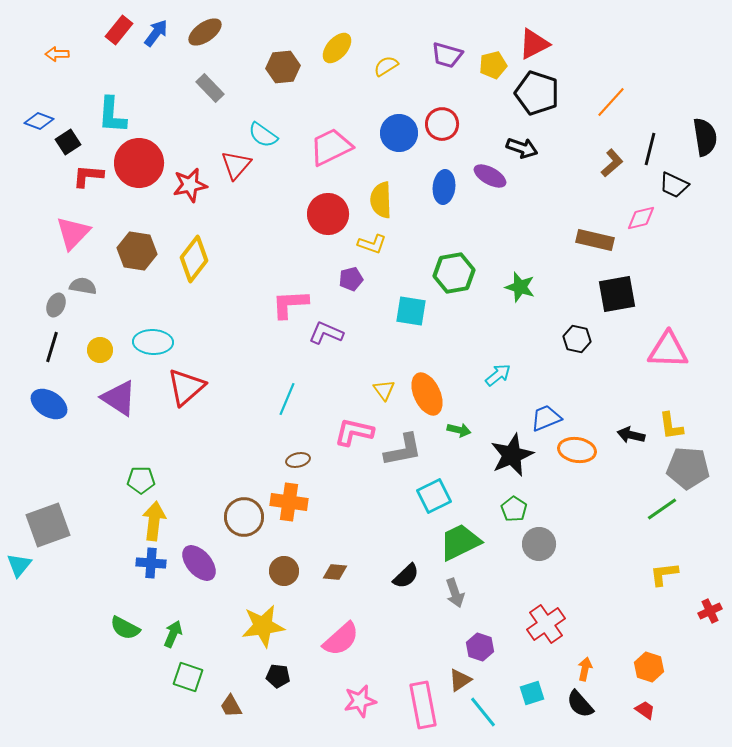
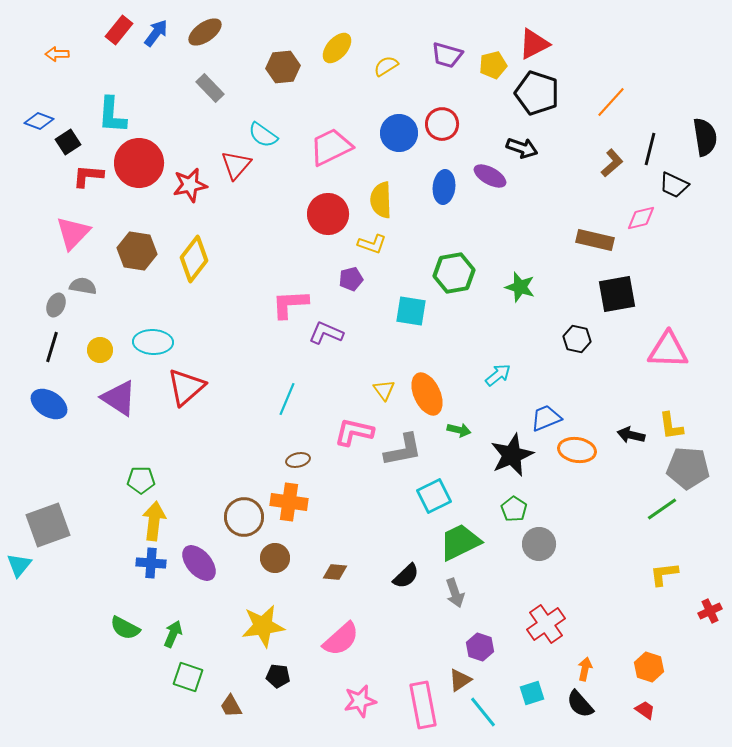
brown circle at (284, 571): moved 9 px left, 13 px up
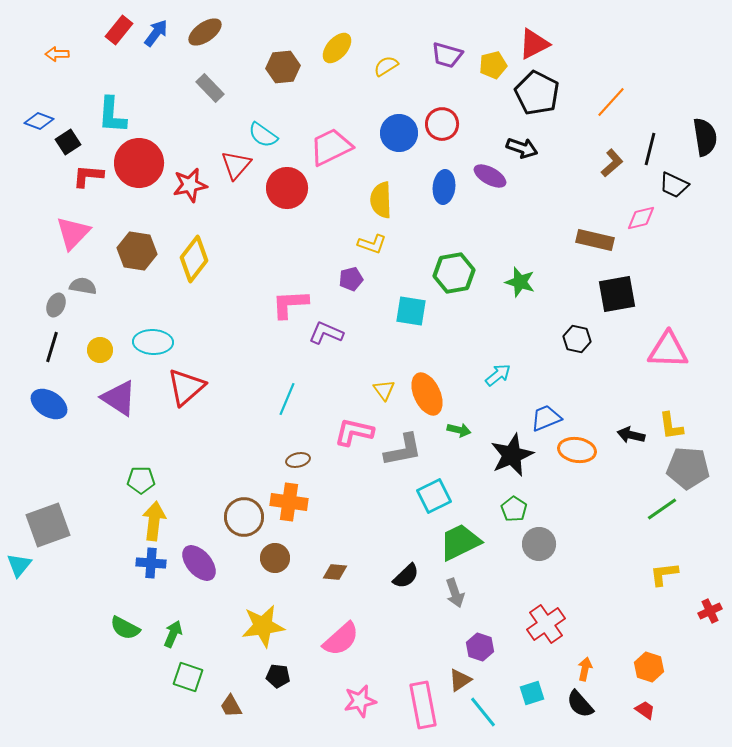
black pentagon at (537, 93): rotated 9 degrees clockwise
red circle at (328, 214): moved 41 px left, 26 px up
green star at (520, 287): moved 5 px up
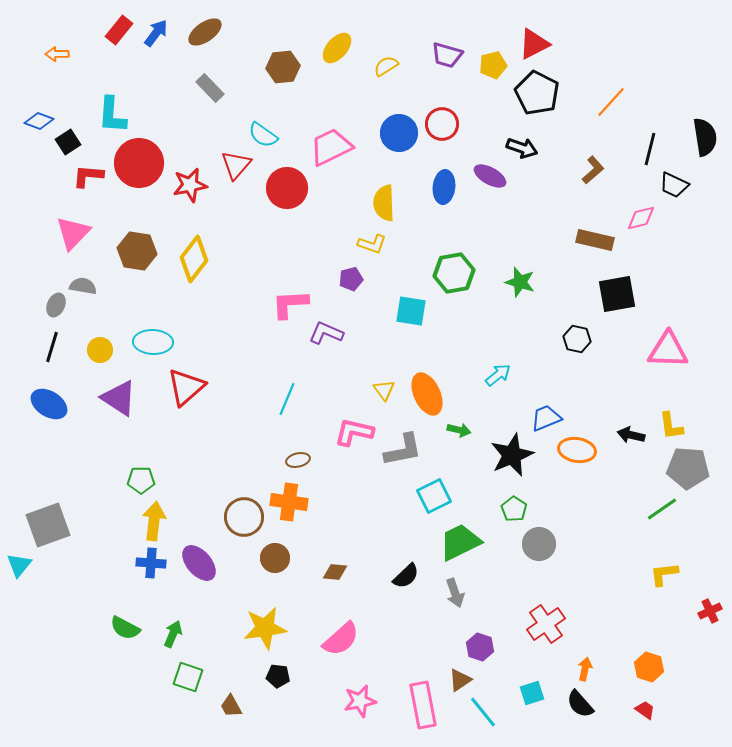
brown L-shape at (612, 163): moved 19 px left, 7 px down
yellow semicircle at (381, 200): moved 3 px right, 3 px down
yellow star at (263, 626): moved 2 px right, 2 px down
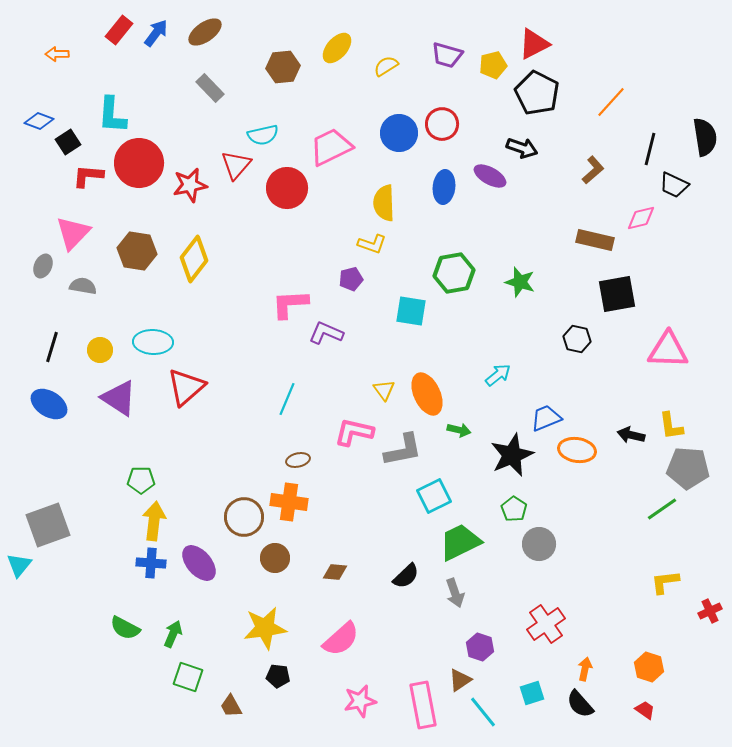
cyan semicircle at (263, 135): rotated 48 degrees counterclockwise
gray ellipse at (56, 305): moved 13 px left, 39 px up
yellow L-shape at (664, 574): moved 1 px right, 8 px down
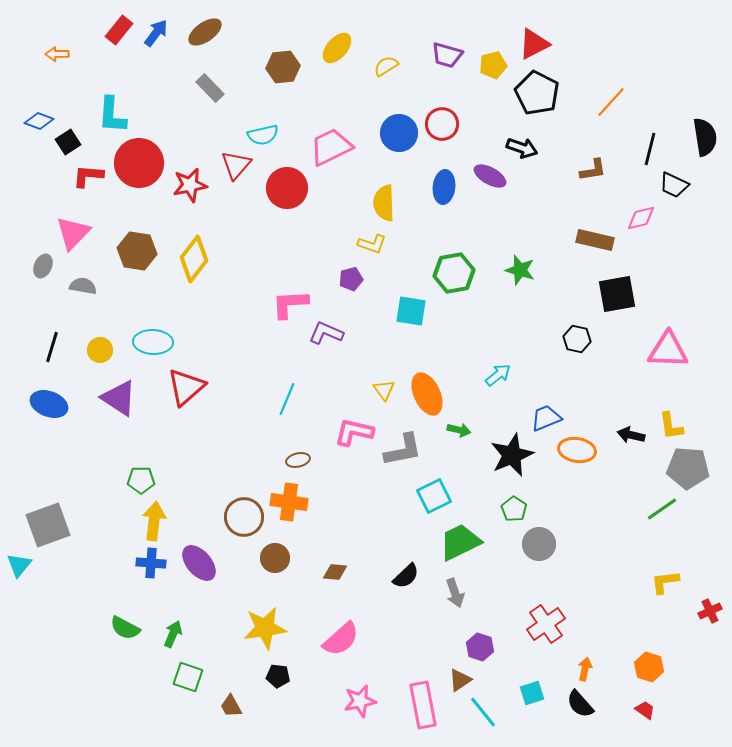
brown L-shape at (593, 170): rotated 32 degrees clockwise
green star at (520, 282): moved 12 px up
blue ellipse at (49, 404): rotated 12 degrees counterclockwise
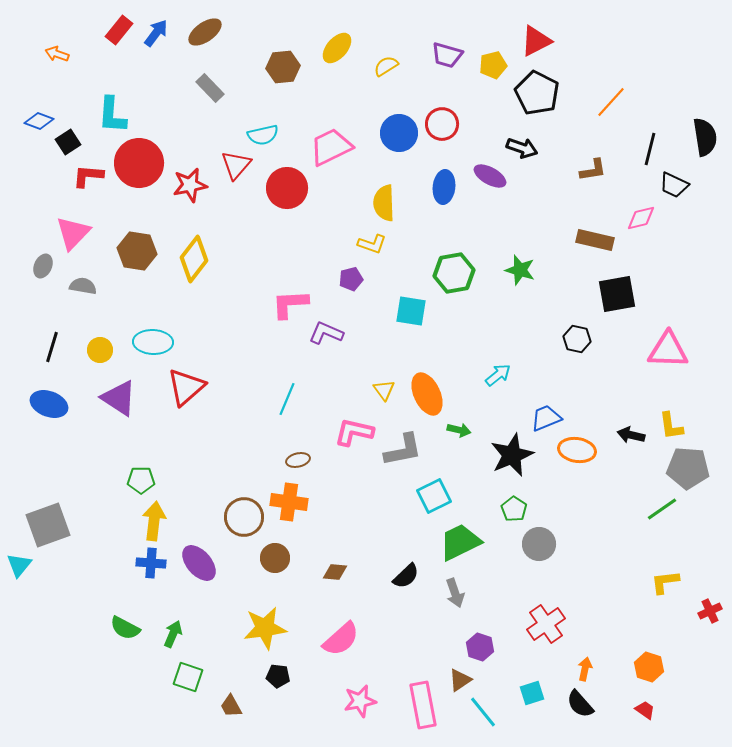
red triangle at (534, 44): moved 2 px right, 3 px up
orange arrow at (57, 54): rotated 20 degrees clockwise
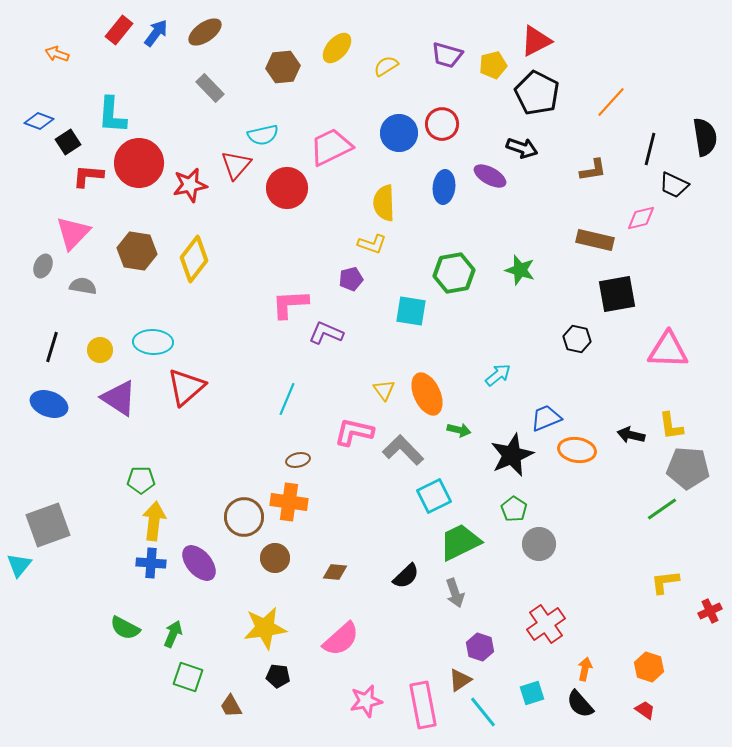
gray L-shape at (403, 450): rotated 123 degrees counterclockwise
pink star at (360, 701): moved 6 px right
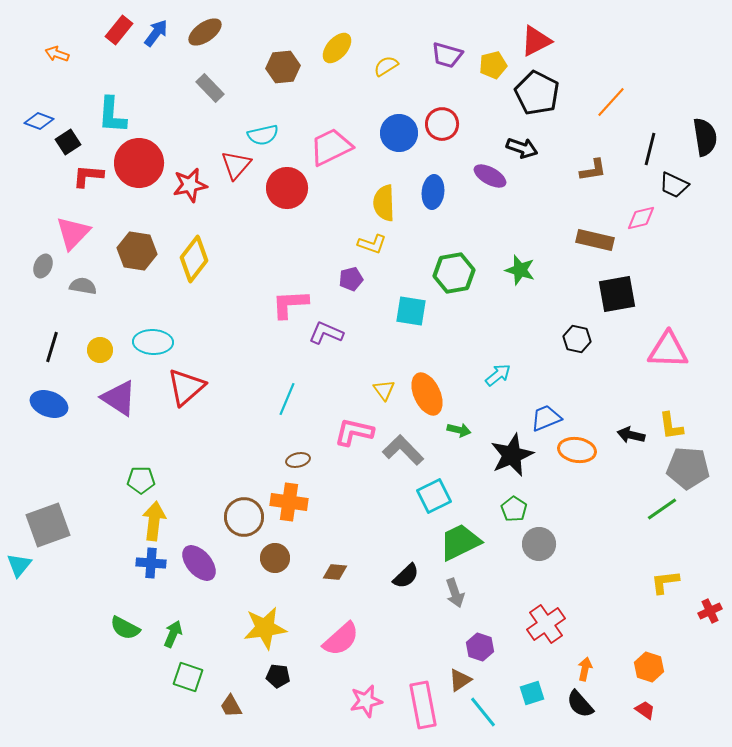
blue ellipse at (444, 187): moved 11 px left, 5 px down
